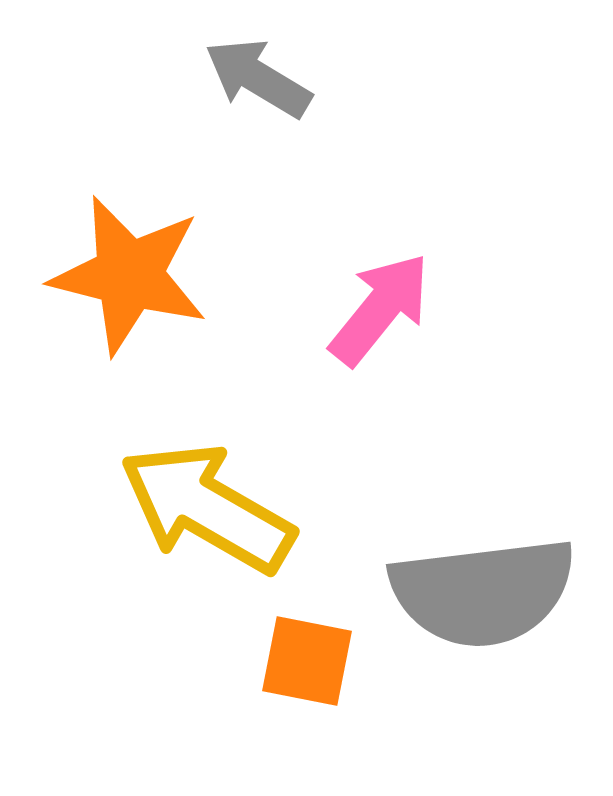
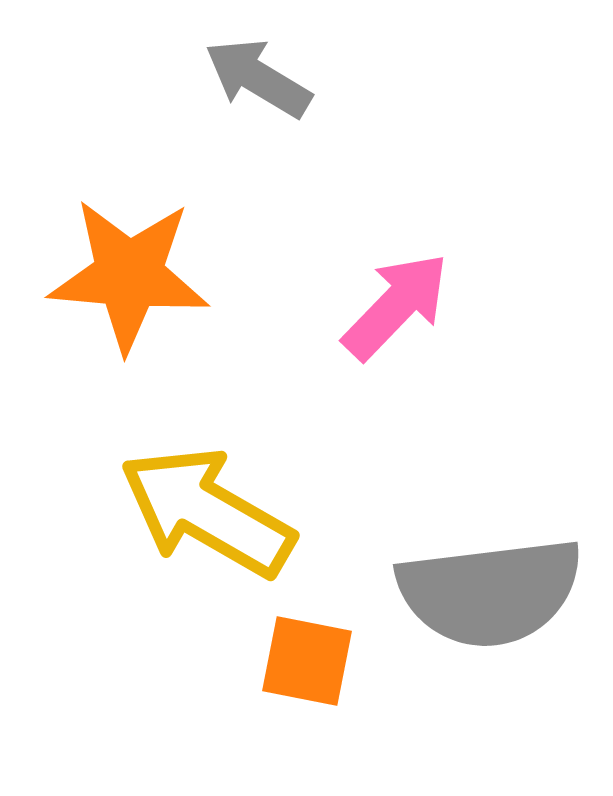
orange star: rotated 9 degrees counterclockwise
pink arrow: moved 16 px right, 3 px up; rotated 5 degrees clockwise
yellow arrow: moved 4 px down
gray semicircle: moved 7 px right
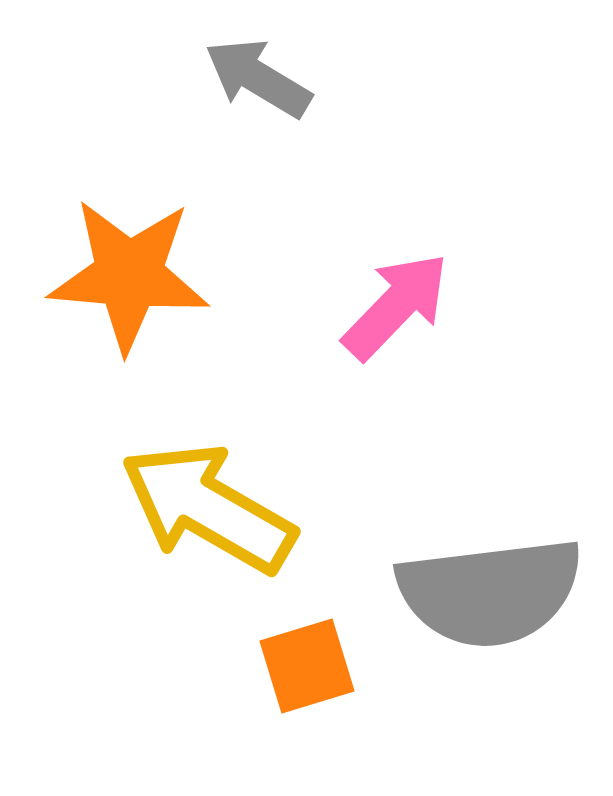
yellow arrow: moved 1 px right, 4 px up
orange square: moved 5 px down; rotated 28 degrees counterclockwise
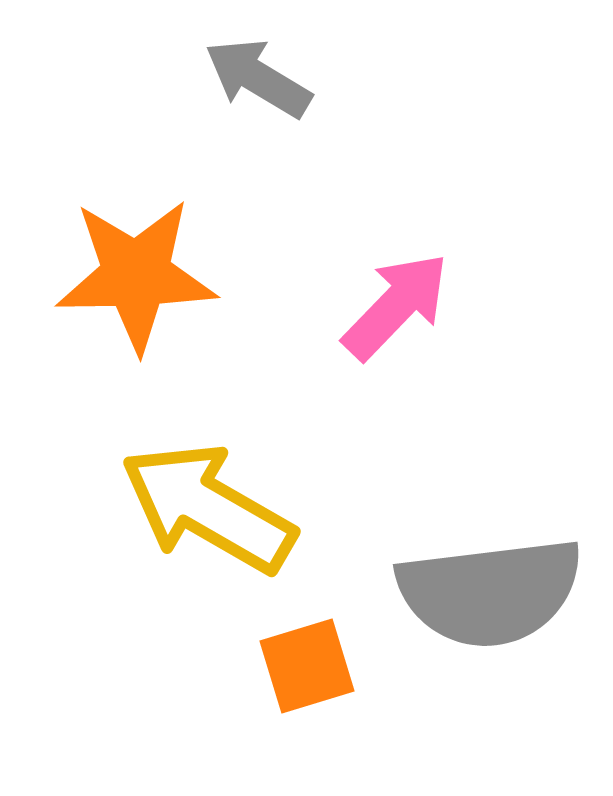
orange star: moved 7 px right; rotated 6 degrees counterclockwise
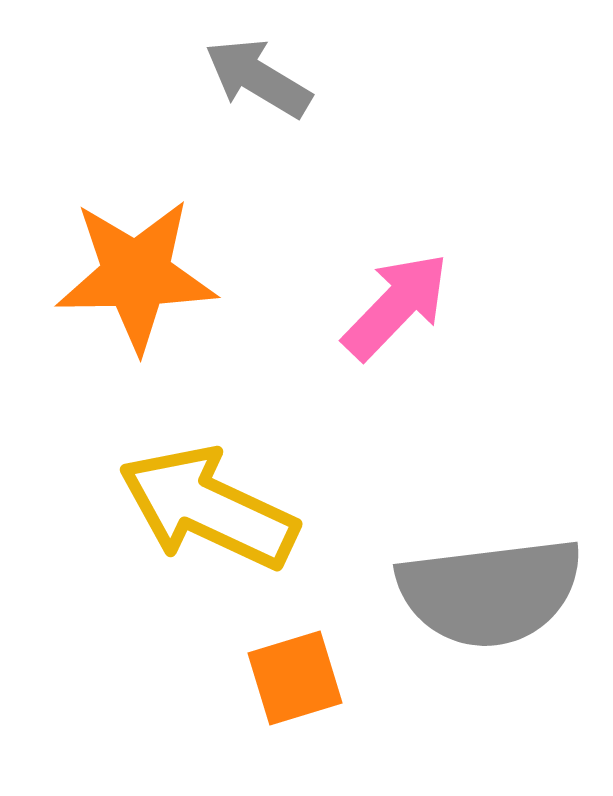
yellow arrow: rotated 5 degrees counterclockwise
orange square: moved 12 px left, 12 px down
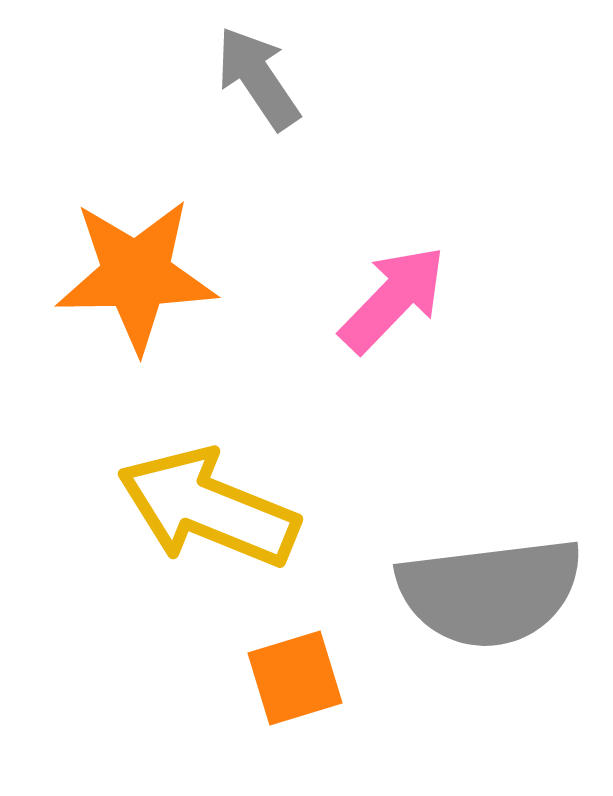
gray arrow: rotated 25 degrees clockwise
pink arrow: moved 3 px left, 7 px up
yellow arrow: rotated 3 degrees counterclockwise
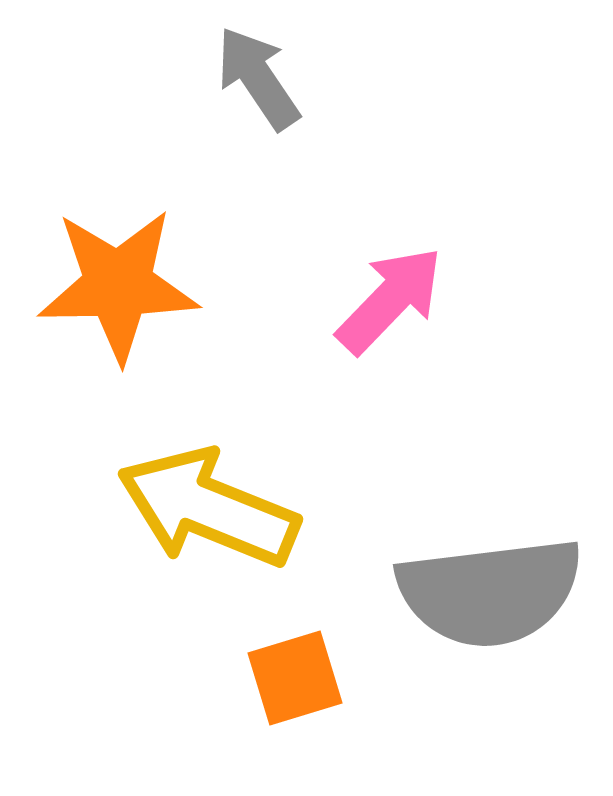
orange star: moved 18 px left, 10 px down
pink arrow: moved 3 px left, 1 px down
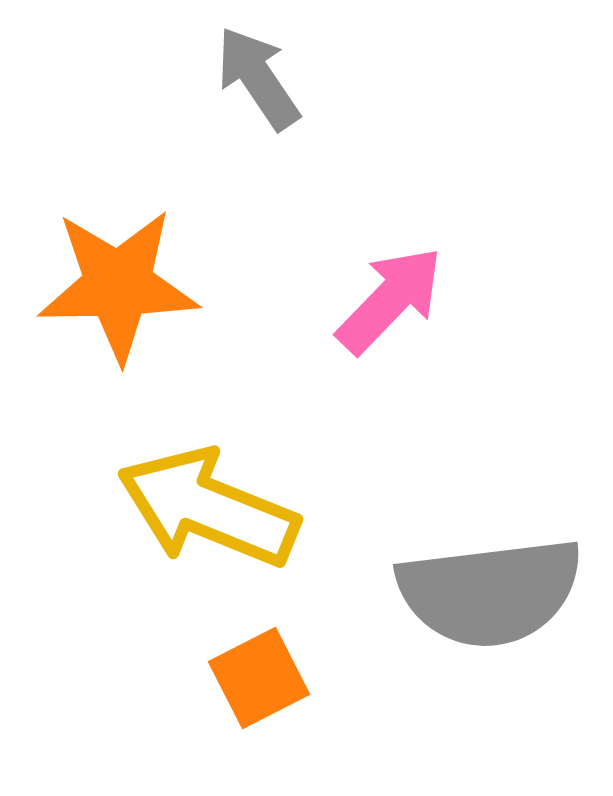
orange square: moved 36 px left; rotated 10 degrees counterclockwise
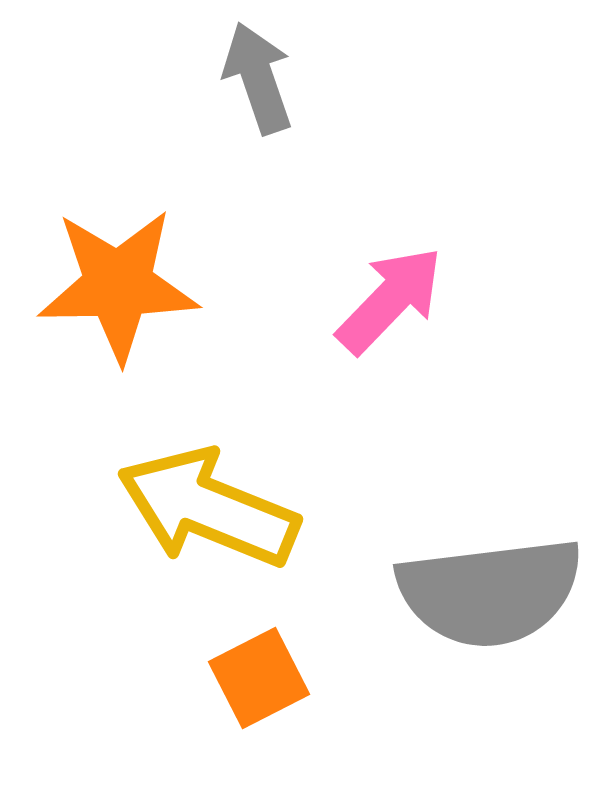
gray arrow: rotated 15 degrees clockwise
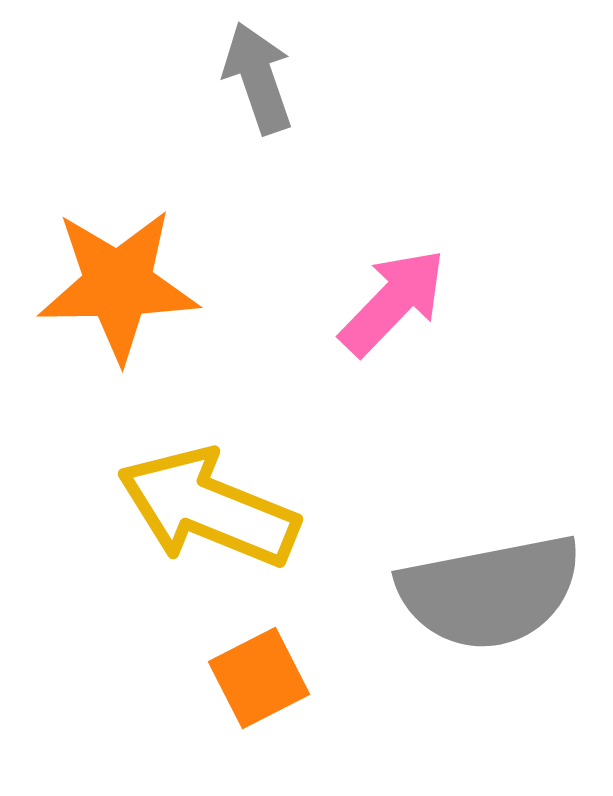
pink arrow: moved 3 px right, 2 px down
gray semicircle: rotated 4 degrees counterclockwise
